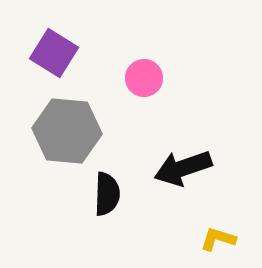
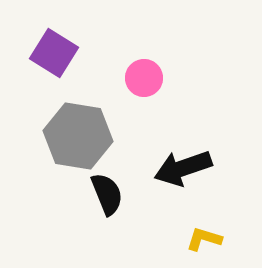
gray hexagon: moved 11 px right, 5 px down; rotated 4 degrees clockwise
black semicircle: rotated 24 degrees counterclockwise
yellow L-shape: moved 14 px left
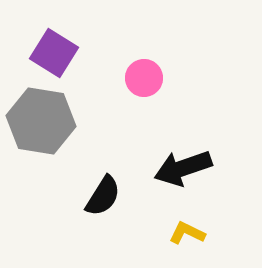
gray hexagon: moved 37 px left, 15 px up
black semicircle: moved 4 px left, 2 px down; rotated 54 degrees clockwise
yellow L-shape: moved 17 px left, 6 px up; rotated 9 degrees clockwise
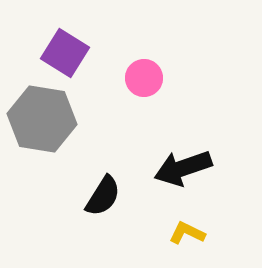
purple square: moved 11 px right
gray hexagon: moved 1 px right, 2 px up
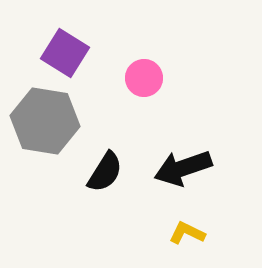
gray hexagon: moved 3 px right, 2 px down
black semicircle: moved 2 px right, 24 px up
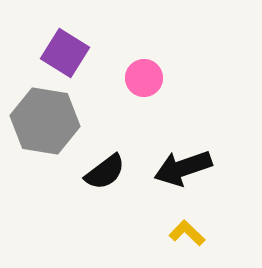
black semicircle: rotated 21 degrees clockwise
yellow L-shape: rotated 18 degrees clockwise
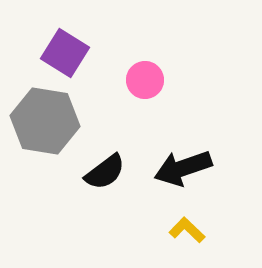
pink circle: moved 1 px right, 2 px down
yellow L-shape: moved 3 px up
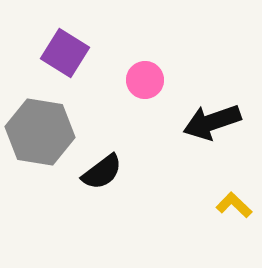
gray hexagon: moved 5 px left, 11 px down
black arrow: moved 29 px right, 46 px up
black semicircle: moved 3 px left
yellow L-shape: moved 47 px right, 25 px up
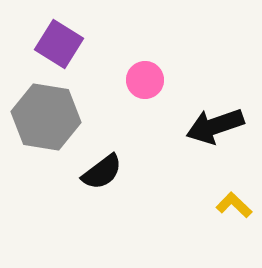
purple square: moved 6 px left, 9 px up
black arrow: moved 3 px right, 4 px down
gray hexagon: moved 6 px right, 15 px up
